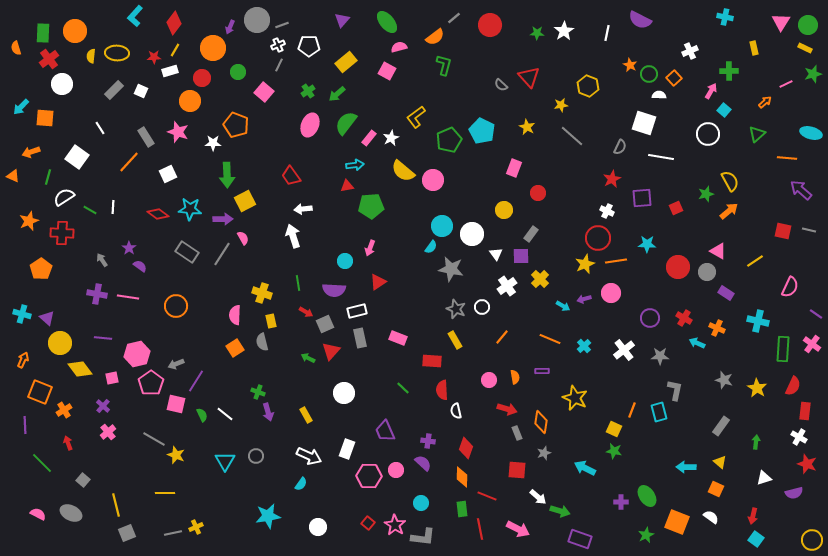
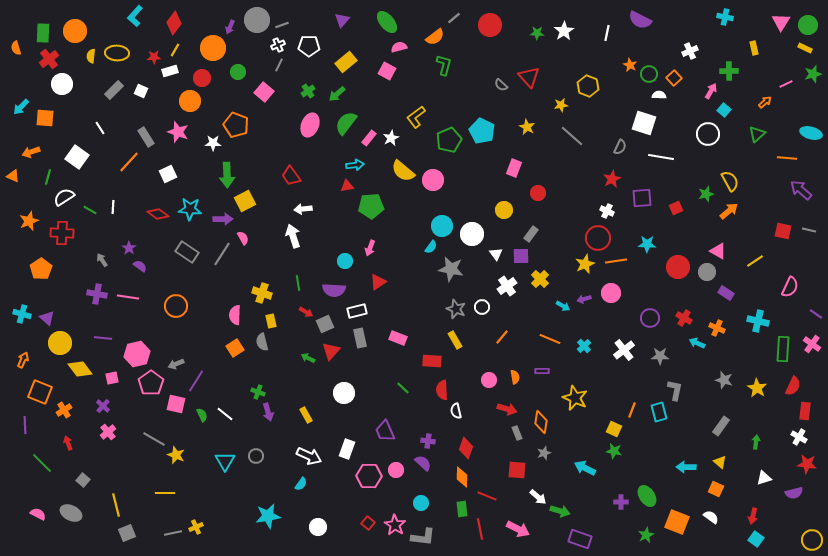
red star at (807, 464): rotated 12 degrees counterclockwise
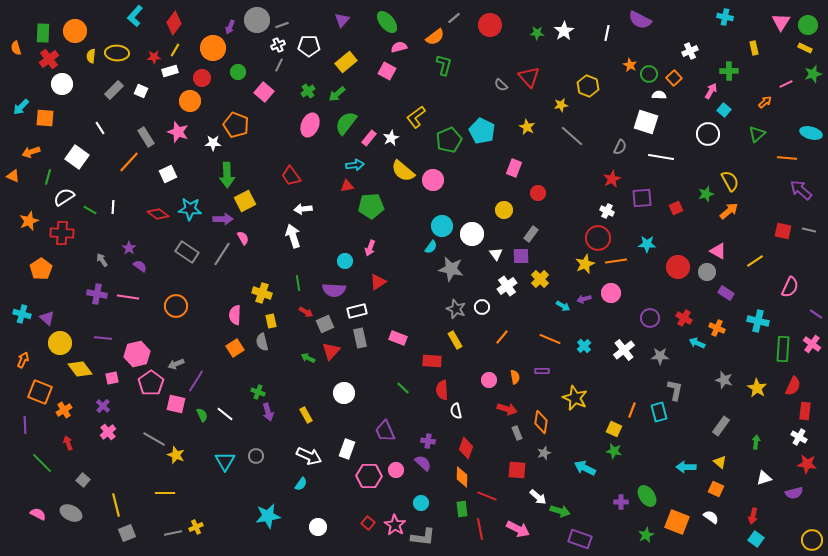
white square at (644, 123): moved 2 px right, 1 px up
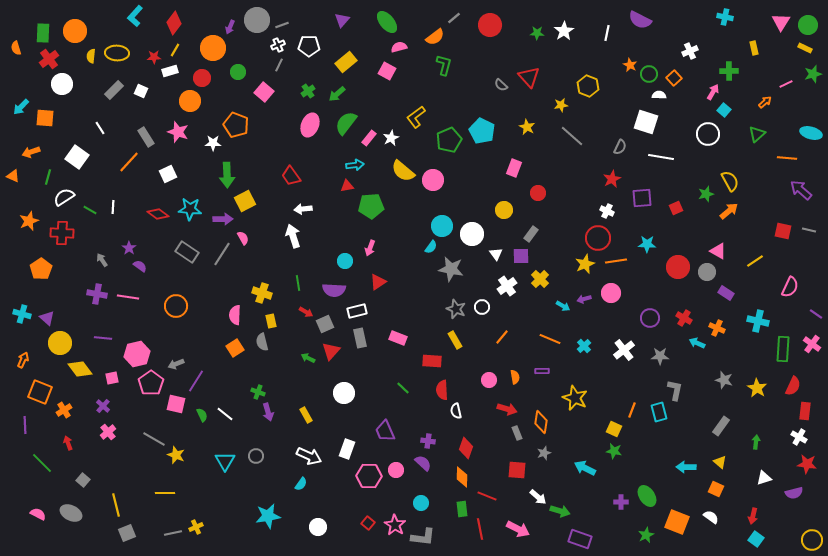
pink arrow at (711, 91): moved 2 px right, 1 px down
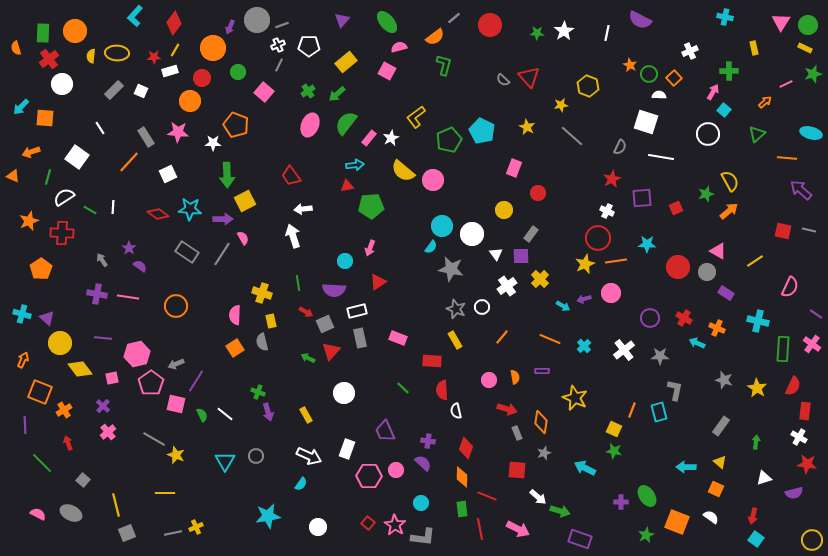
gray semicircle at (501, 85): moved 2 px right, 5 px up
pink star at (178, 132): rotated 15 degrees counterclockwise
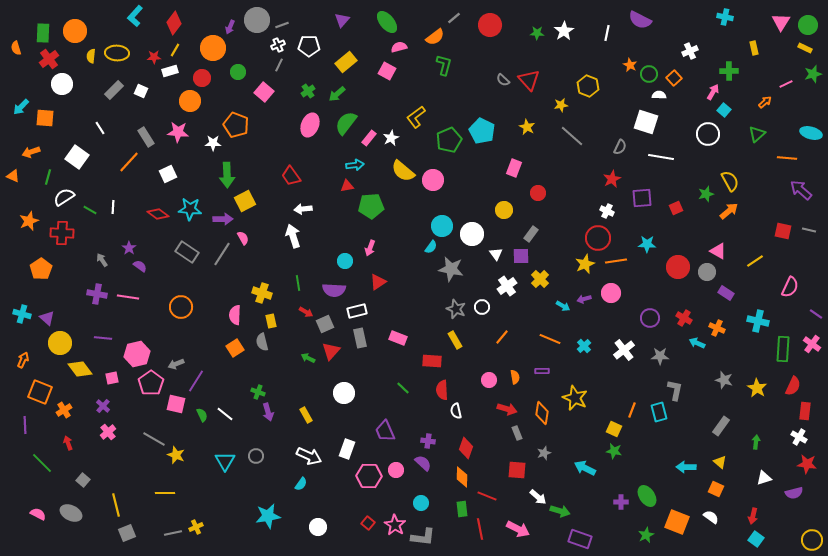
red triangle at (529, 77): moved 3 px down
orange circle at (176, 306): moved 5 px right, 1 px down
orange diamond at (541, 422): moved 1 px right, 9 px up
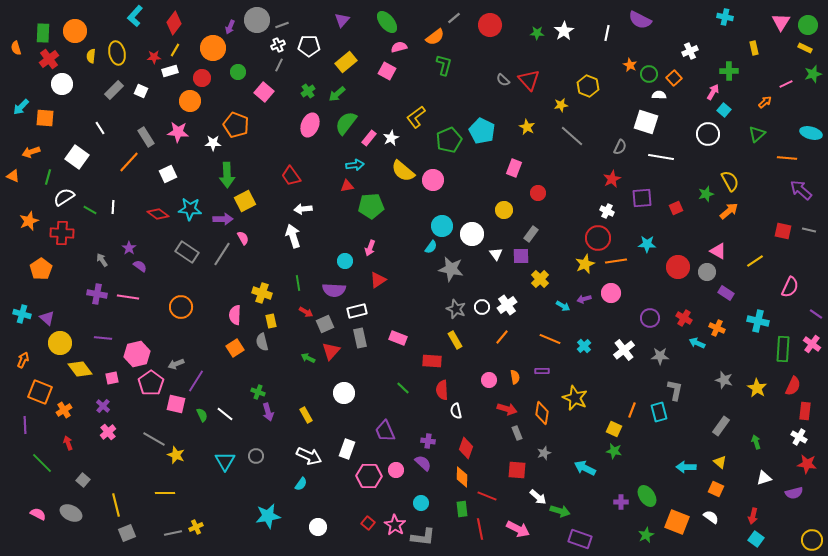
yellow ellipse at (117, 53): rotated 75 degrees clockwise
red triangle at (378, 282): moved 2 px up
white cross at (507, 286): moved 19 px down
green arrow at (756, 442): rotated 24 degrees counterclockwise
